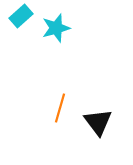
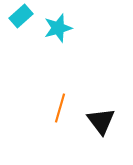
cyan star: moved 2 px right
black triangle: moved 3 px right, 1 px up
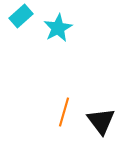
cyan star: rotated 12 degrees counterclockwise
orange line: moved 4 px right, 4 px down
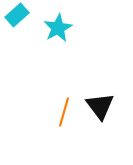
cyan rectangle: moved 4 px left, 1 px up
black triangle: moved 1 px left, 15 px up
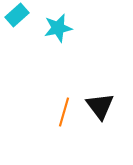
cyan star: rotated 16 degrees clockwise
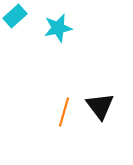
cyan rectangle: moved 2 px left, 1 px down
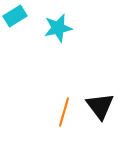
cyan rectangle: rotated 10 degrees clockwise
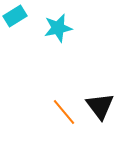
orange line: rotated 56 degrees counterclockwise
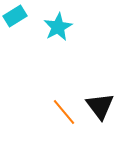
cyan star: moved 1 px up; rotated 16 degrees counterclockwise
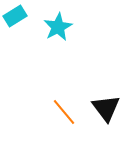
black triangle: moved 6 px right, 2 px down
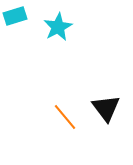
cyan rectangle: rotated 15 degrees clockwise
orange line: moved 1 px right, 5 px down
